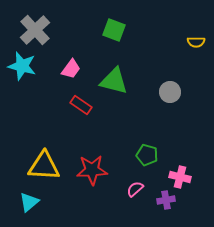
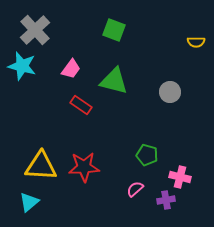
yellow triangle: moved 3 px left
red star: moved 8 px left, 3 px up
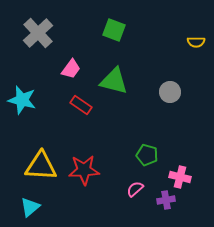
gray cross: moved 3 px right, 3 px down
cyan star: moved 34 px down
red star: moved 3 px down
cyan triangle: moved 1 px right, 5 px down
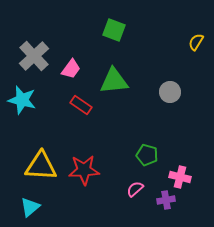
gray cross: moved 4 px left, 23 px down
yellow semicircle: rotated 120 degrees clockwise
green triangle: rotated 20 degrees counterclockwise
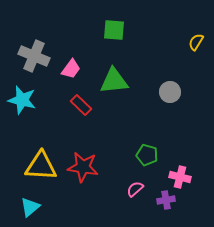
green square: rotated 15 degrees counterclockwise
gray cross: rotated 24 degrees counterclockwise
red rectangle: rotated 10 degrees clockwise
red star: moved 1 px left, 3 px up; rotated 12 degrees clockwise
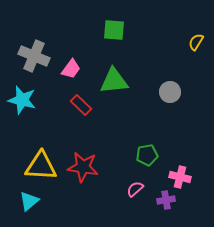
green pentagon: rotated 25 degrees counterclockwise
cyan triangle: moved 1 px left, 6 px up
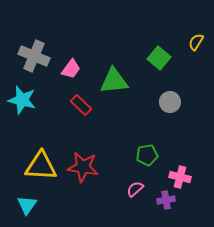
green square: moved 45 px right, 28 px down; rotated 35 degrees clockwise
gray circle: moved 10 px down
cyan triangle: moved 2 px left, 4 px down; rotated 15 degrees counterclockwise
